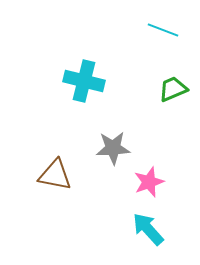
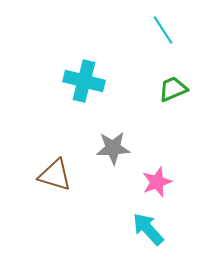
cyan line: rotated 36 degrees clockwise
brown triangle: rotated 6 degrees clockwise
pink star: moved 8 px right
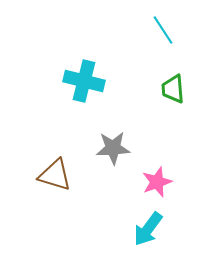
green trapezoid: rotated 72 degrees counterclockwise
cyan arrow: rotated 102 degrees counterclockwise
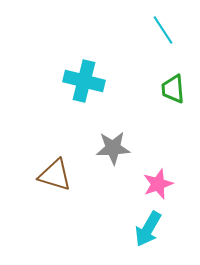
pink star: moved 1 px right, 2 px down
cyan arrow: rotated 6 degrees counterclockwise
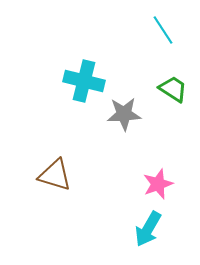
green trapezoid: rotated 128 degrees clockwise
gray star: moved 11 px right, 34 px up
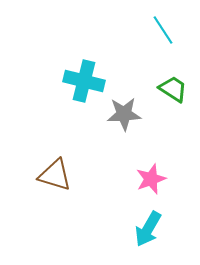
pink star: moved 7 px left, 5 px up
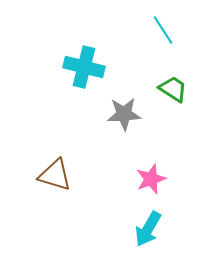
cyan cross: moved 14 px up
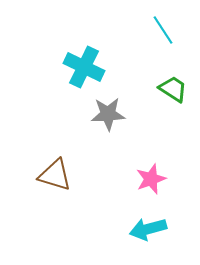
cyan cross: rotated 12 degrees clockwise
gray star: moved 16 px left
cyan arrow: rotated 45 degrees clockwise
